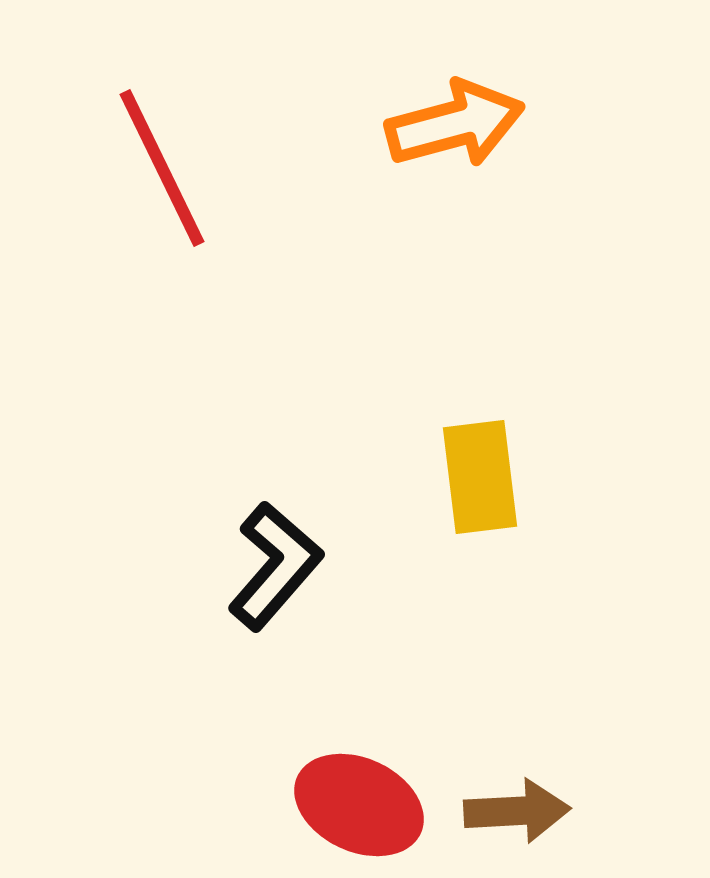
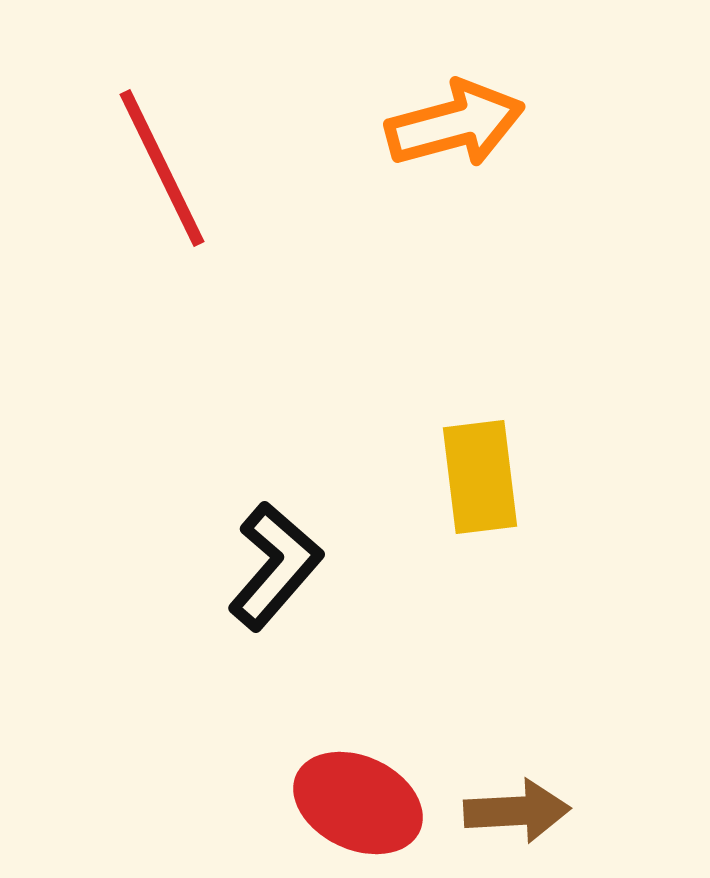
red ellipse: moved 1 px left, 2 px up
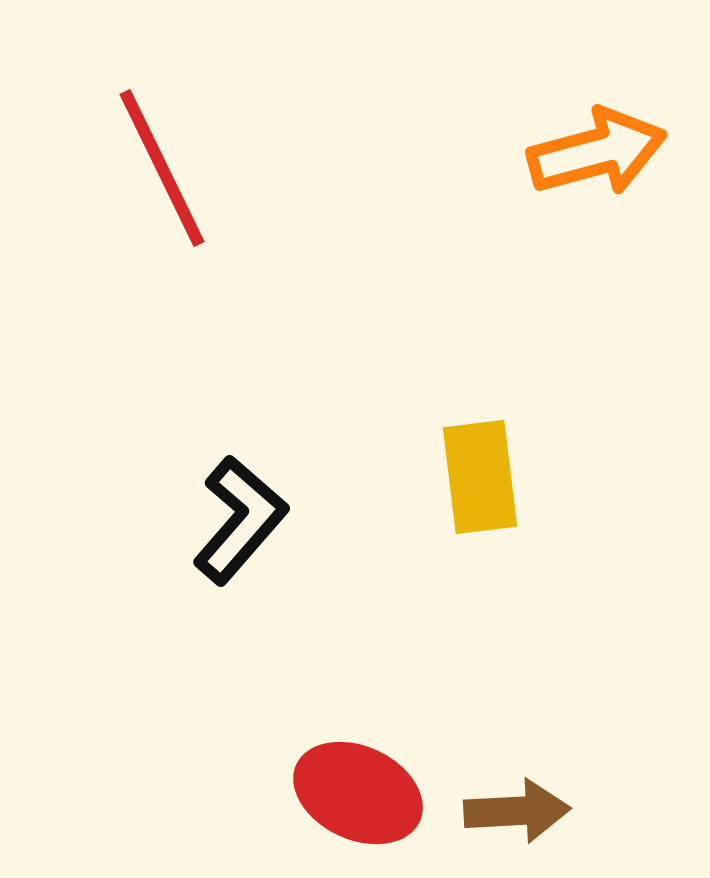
orange arrow: moved 142 px right, 28 px down
black L-shape: moved 35 px left, 46 px up
red ellipse: moved 10 px up
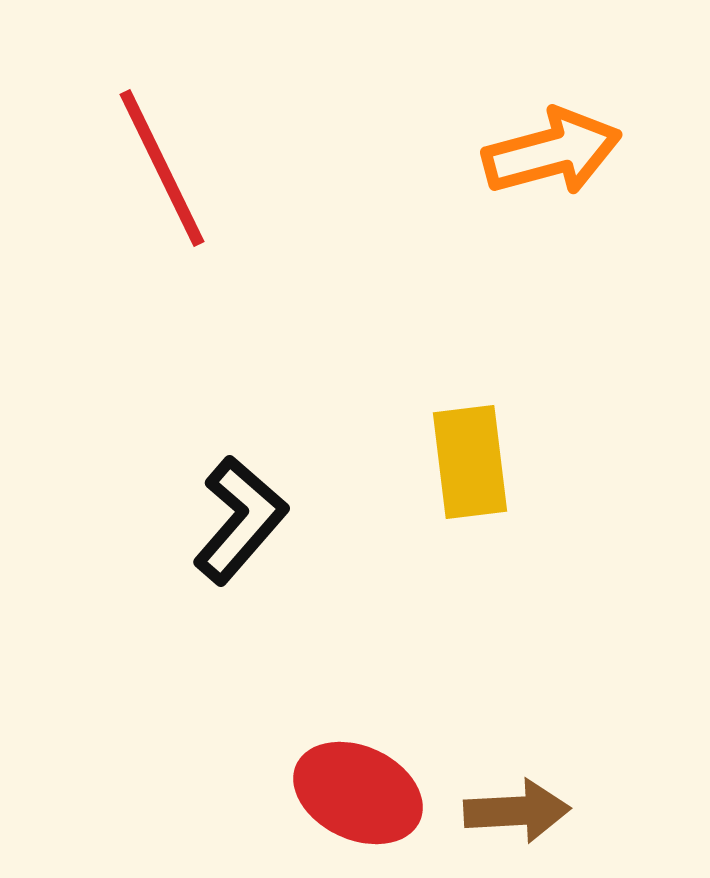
orange arrow: moved 45 px left
yellow rectangle: moved 10 px left, 15 px up
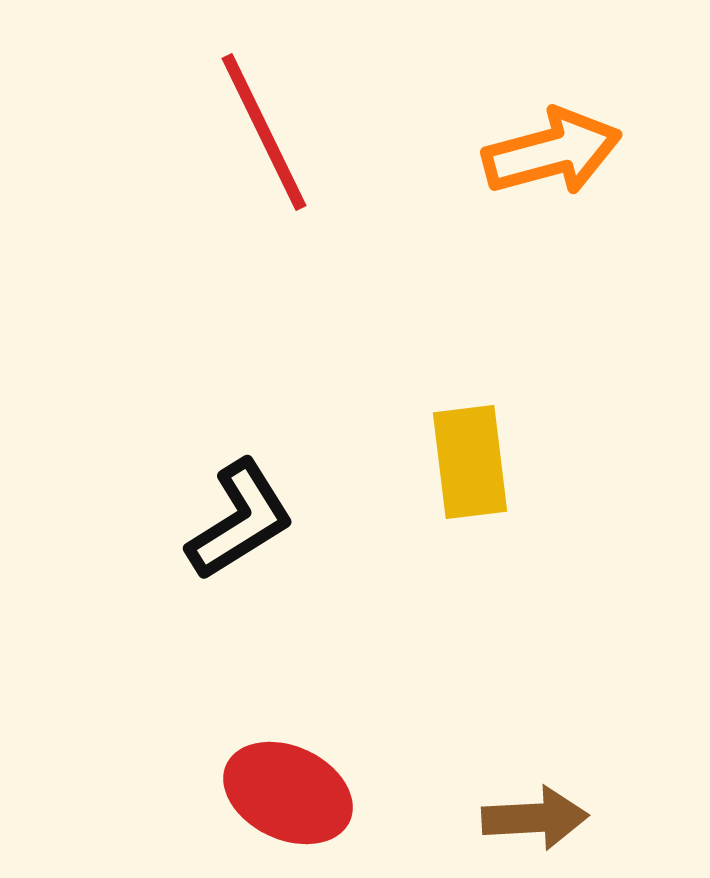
red line: moved 102 px right, 36 px up
black L-shape: rotated 17 degrees clockwise
red ellipse: moved 70 px left
brown arrow: moved 18 px right, 7 px down
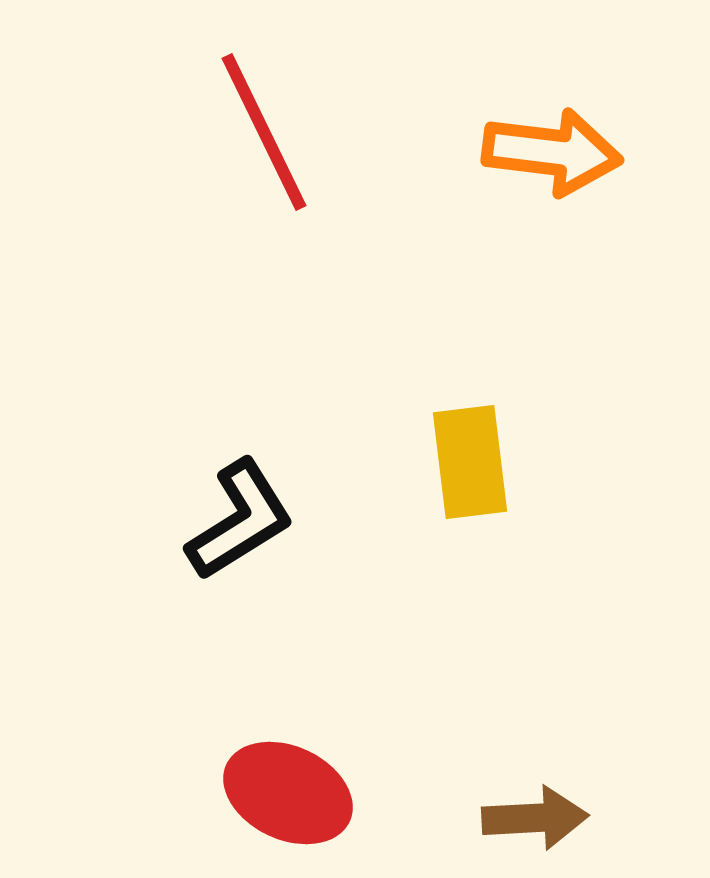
orange arrow: rotated 22 degrees clockwise
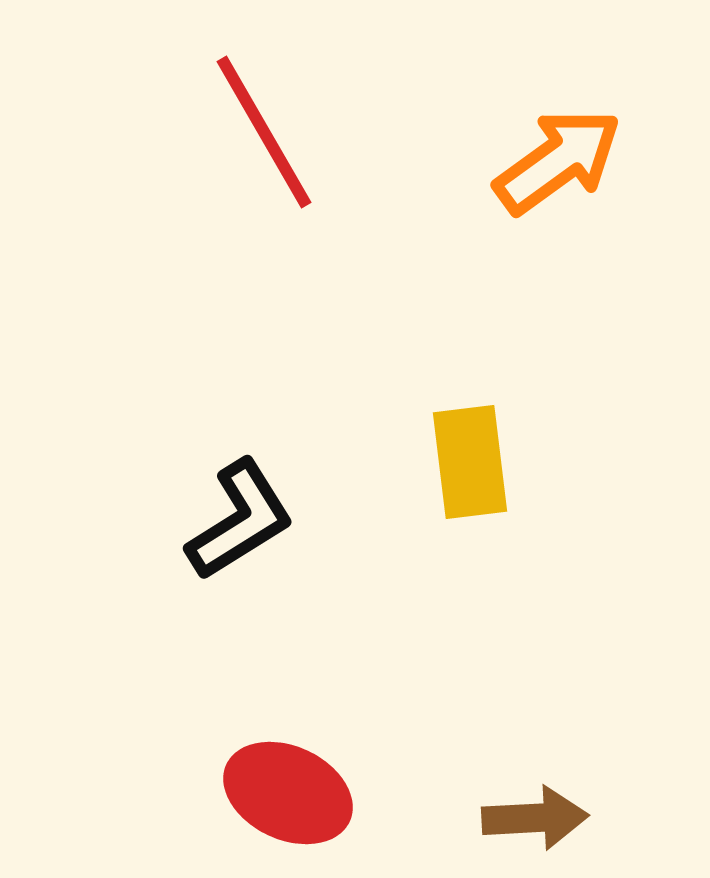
red line: rotated 4 degrees counterclockwise
orange arrow: moved 6 px right, 9 px down; rotated 43 degrees counterclockwise
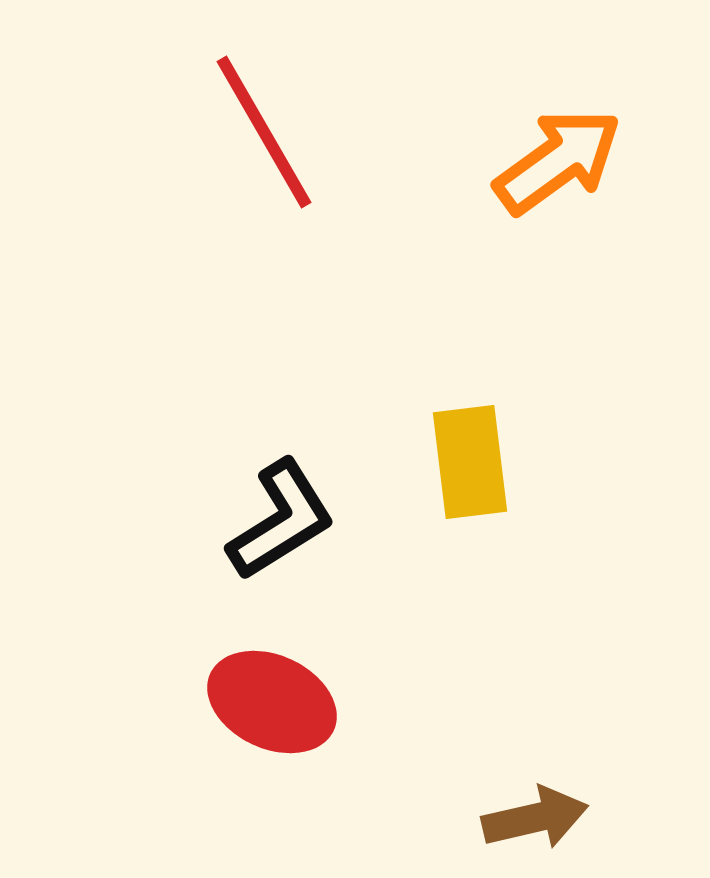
black L-shape: moved 41 px right
red ellipse: moved 16 px left, 91 px up
brown arrow: rotated 10 degrees counterclockwise
